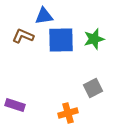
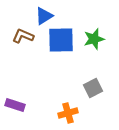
blue triangle: rotated 24 degrees counterclockwise
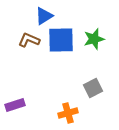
brown L-shape: moved 6 px right, 4 px down
purple rectangle: rotated 36 degrees counterclockwise
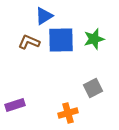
brown L-shape: moved 2 px down
